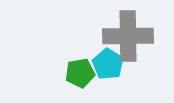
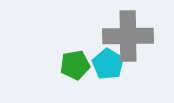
green pentagon: moved 5 px left, 8 px up
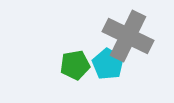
gray cross: rotated 27 degrees clockwise
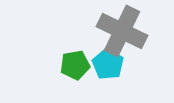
gray cross: moved 6 px left, 5 px up
